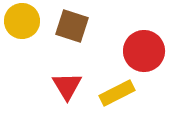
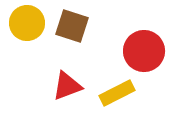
yellow circle: moved 5 px right, 2 px down
red triangle: rotated 40 degrees clockwise
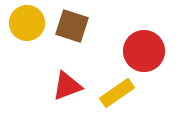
yellow rectangle: rotated 8 degrees counterclockwise
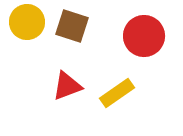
yellow circle: moved 1 px up
red circle: moved 15 px up
